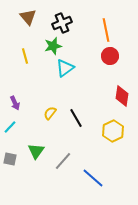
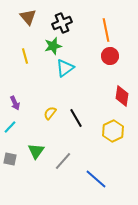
blue line: moved 3 px right, 1 px down
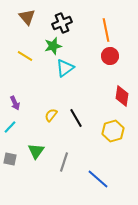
brown triangle: moved 1 px left
yellow line: rotated 42 degrees counterclockwise
yellow semicircle: moved 1 px right, 2 px down
yellow hexagon: rotated 10 degrees clockwise
gray line: moved 1 px right, 1 px down; rotated 24 degrees counterclockwise
blue line: moved 2 px right
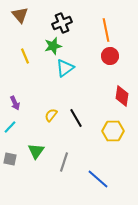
brown triangle: moved 7 px left, 2 px up
yellow line: rotated 35 degrees clockwise
yellow hexagon: rotated 15 degrees clockwise
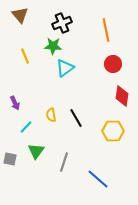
green star: rotated 18 degrees clockwise
red circle: moved 3 px right, 8 px down
yellow semicircle: rotated 48 degrees counterclockwise
cyan line: moved 16 px right
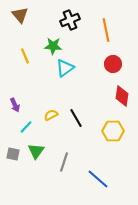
black cross: moved 8 px right, 3 px up
purple arrow: moved 2 px down
yellow semicircle: rotated 72 degrees clockwise
gray square: moved 3 px right, 5 px up
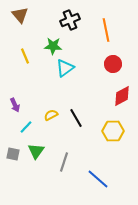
red diamond: rotated 55 degrees clockwise
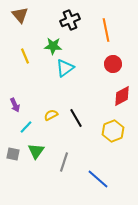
yellow hexagon: rotated 20 degrees counterclockwise
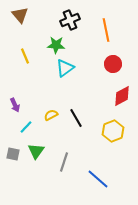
green star: moved 3 px right, 1 px up
